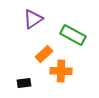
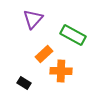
purple triangle: rotated 15 degrees counterclockwise
black rectangle: rotated 40 degrees clockwise
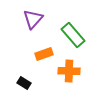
green rectangle: rotated 20 degrees clockwise
orange rectangle: rotated 24 degrees clockwise
orange cross: moved 8 px right
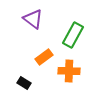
purple triangle: rotated 35 degrees counterclockwise
green rectangle: rotated 70 degrees clockwise
orange rectangle: moved 3 px down; rotated 18 degrees counterclockwise
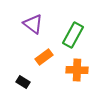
purple triangle: moved 5 px down
orange cross: moved 8 px right, 1 px up
black rectangle: moved 1 px left, 1 px up
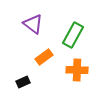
black rectangle: rotated 56 degrees counterclockwise
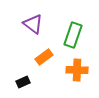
green rectangle: rotated 10 degrees counterclockwise
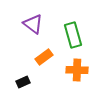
green rectangle: rotated 35 degrees counterclockwise
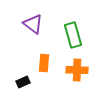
orange rectangle: moved 6 px down; rotated 48 degrees counterclockwise
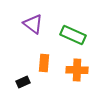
green rectangle: rotated 50 degrees counterclockwise
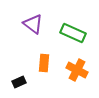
green rectangle: moved 2 px up
orange cross: rotated 25 degrees clockwise
black rectangle: moved 4 px left
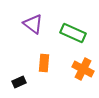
orange cross: moved 6 px right, 1 px up
